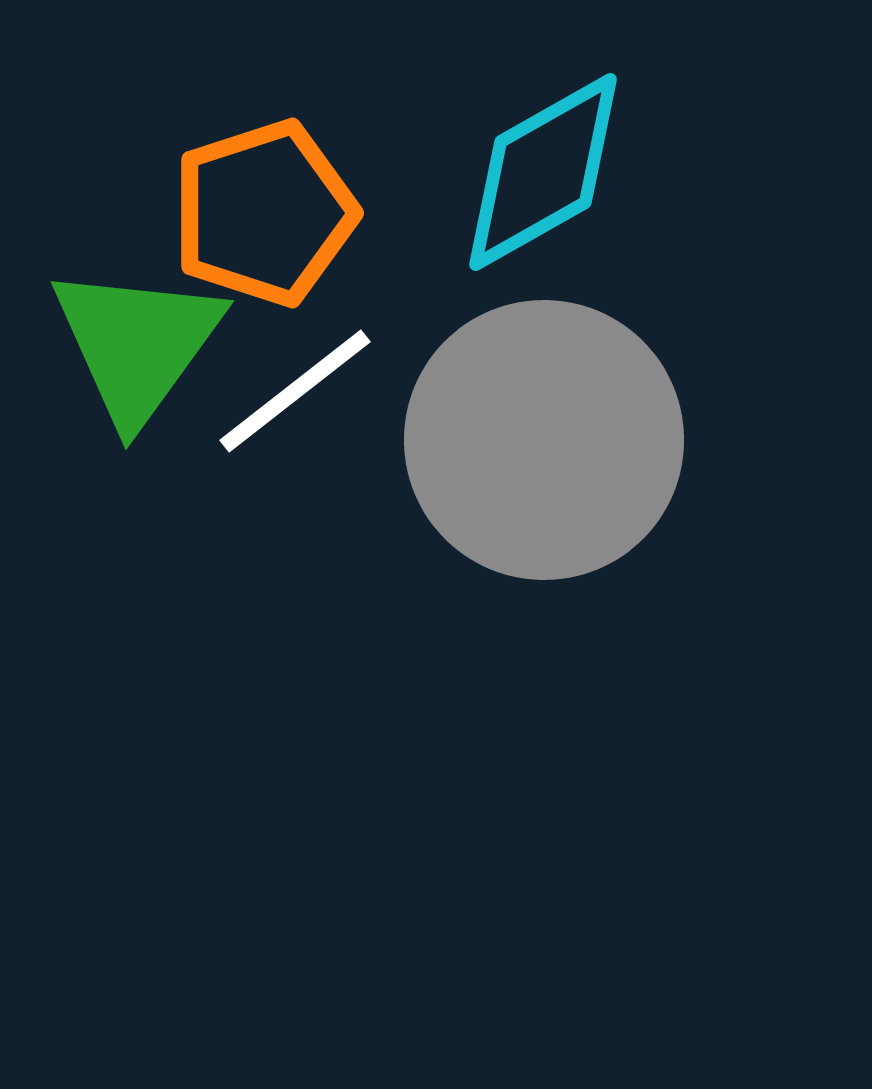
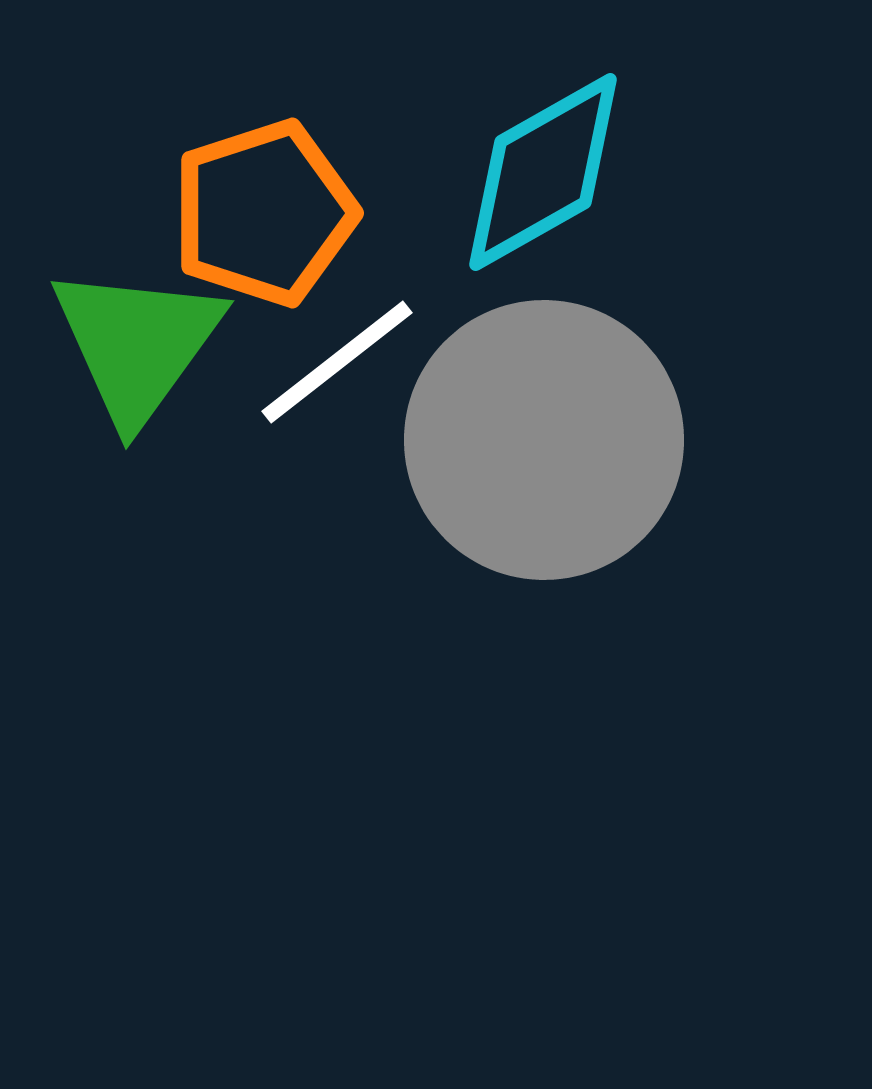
white line: moved 42 px right, 29 px up
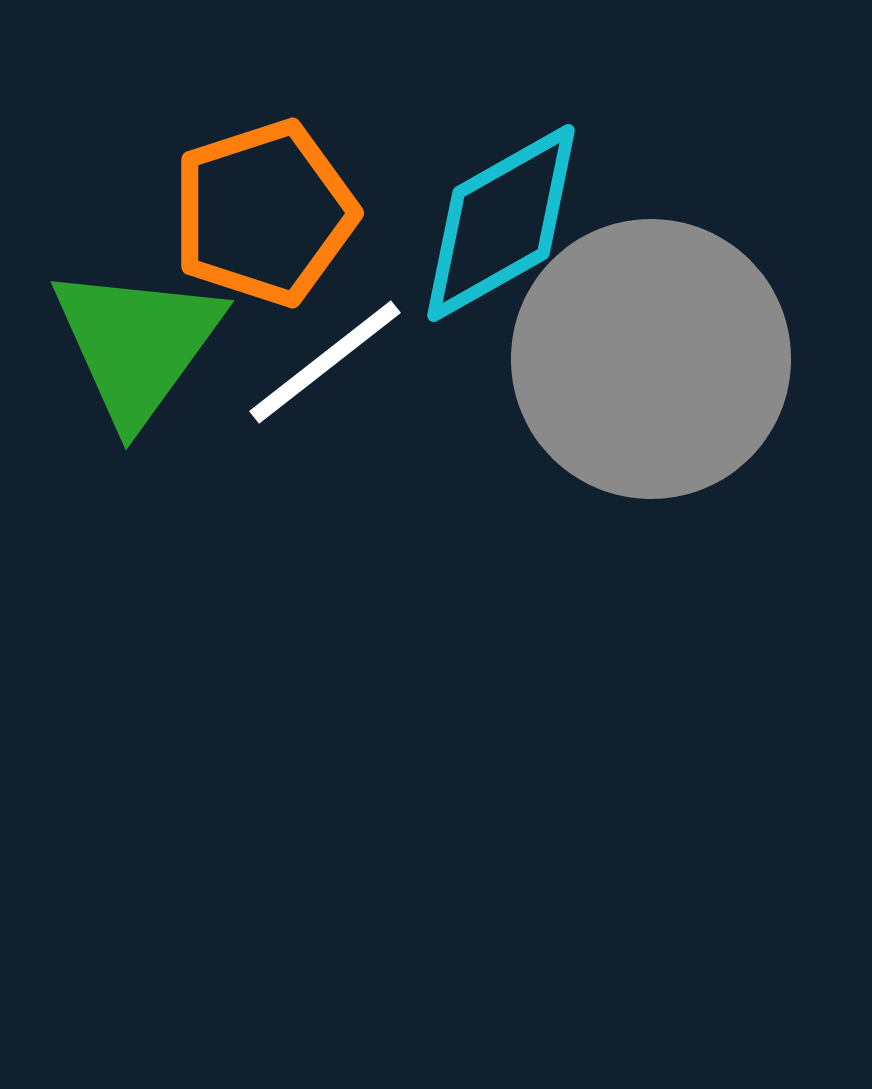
cyan diamond: moved 42 px left, 51 px down
white line: moved 12 px left
gray circle: moved 107 px right, 81 px up
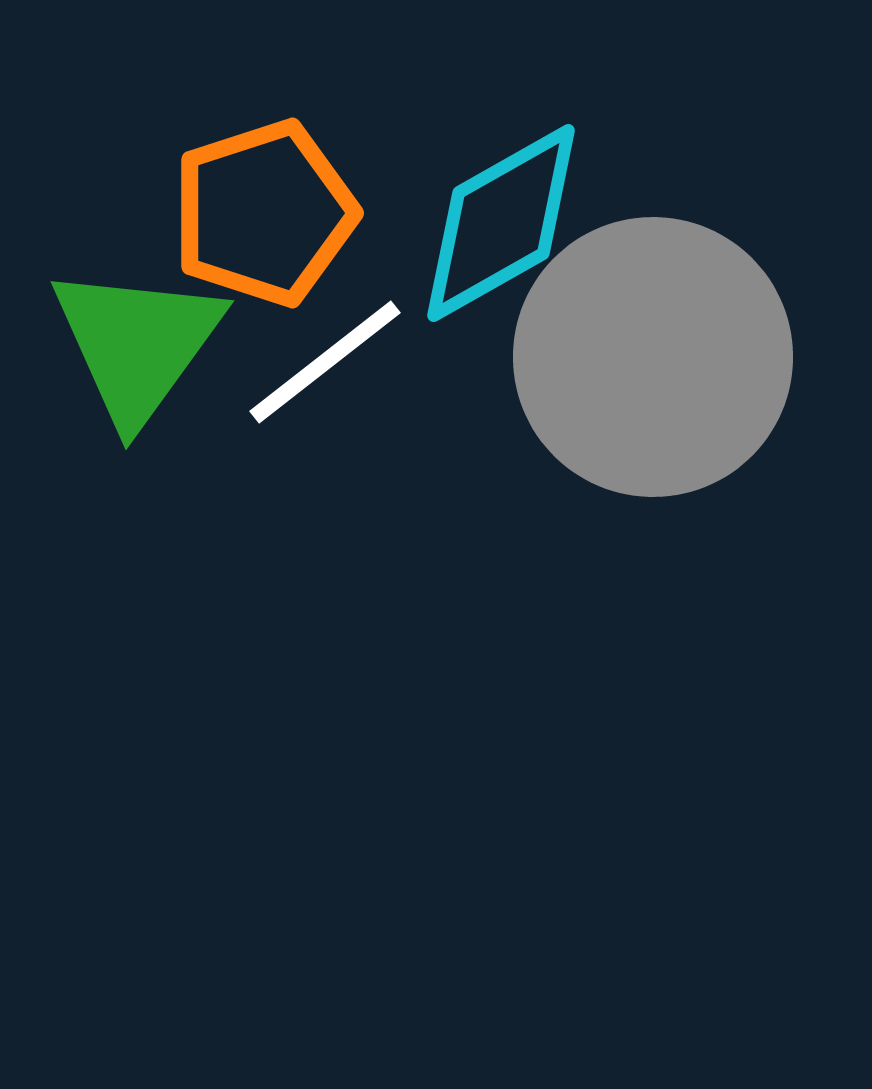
gray circle: moved 2 px right, 2 px up
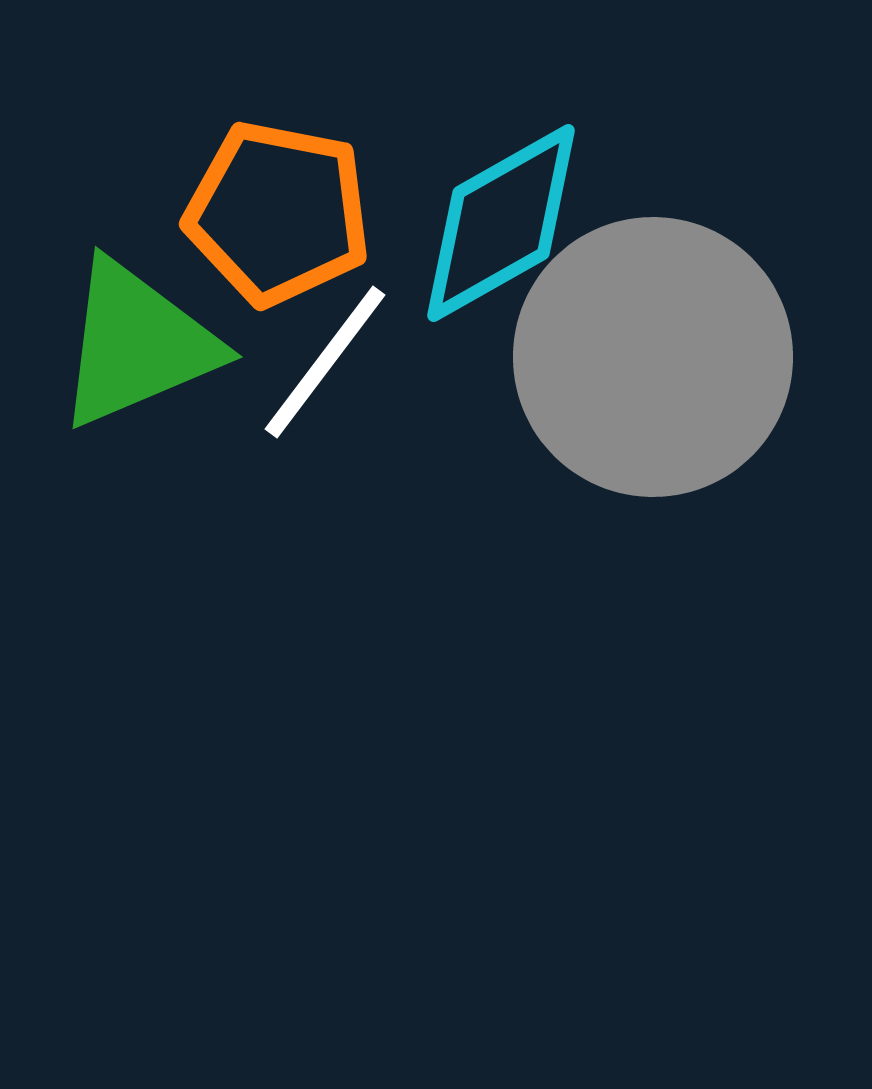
orange pentagon: moved 14 px right; rotated 29 degrees clockwise
green triangle: rotated 31 degrees clockwise
white line: rotated 15 degrees counterclockwise
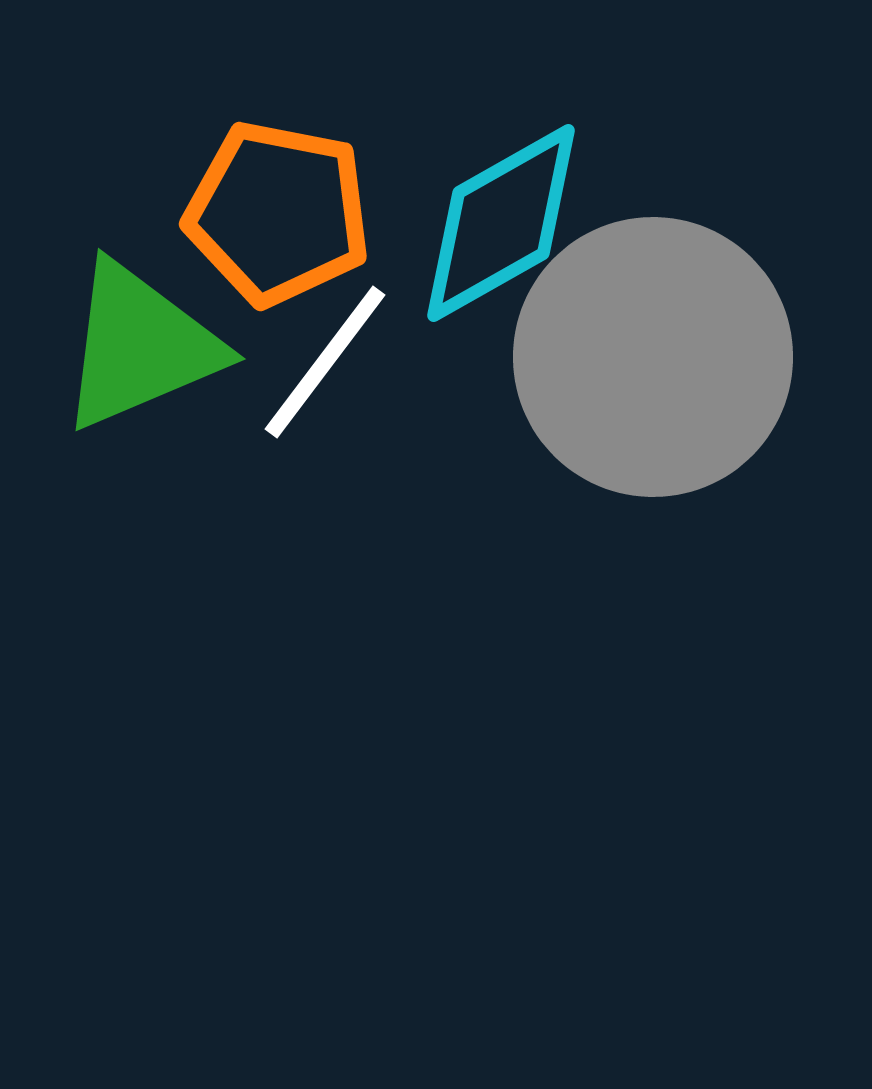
green triangle: moved 3 px right, 2 px down
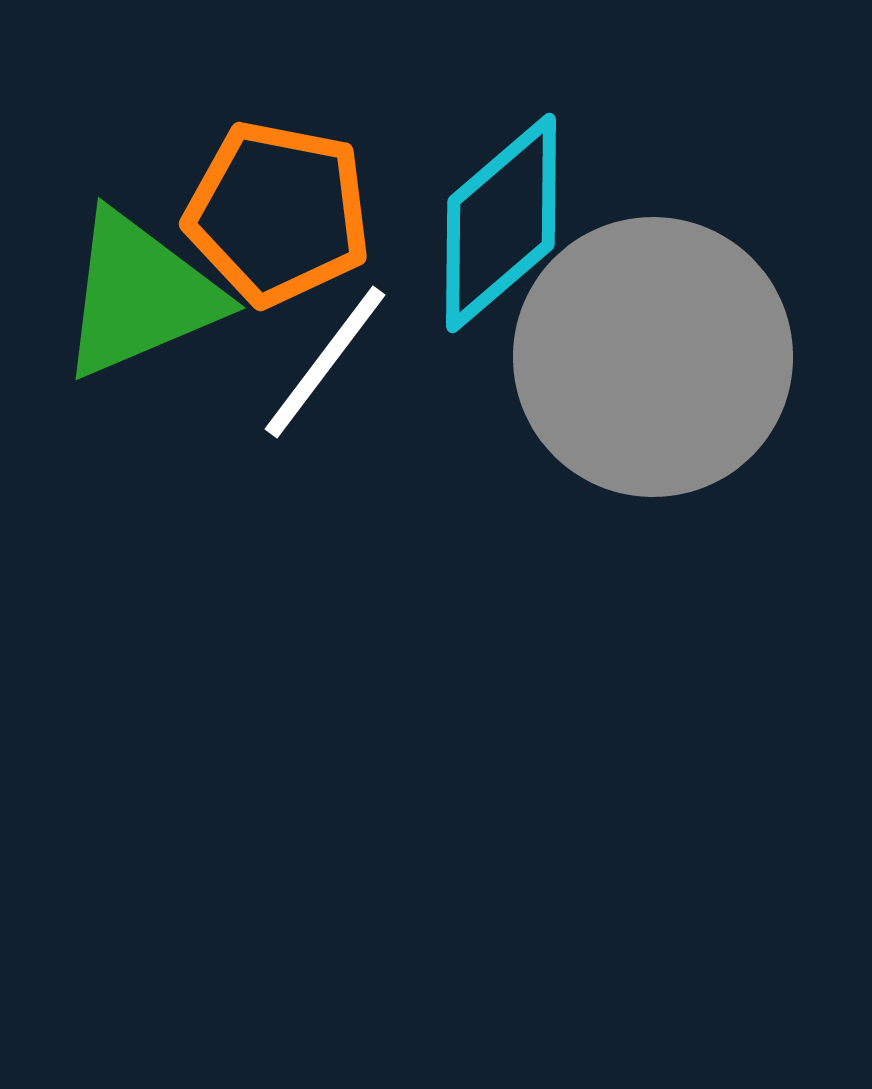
cyan diamond: rotated 11 degrees counterclockwise
green triangle: moved 51 px up
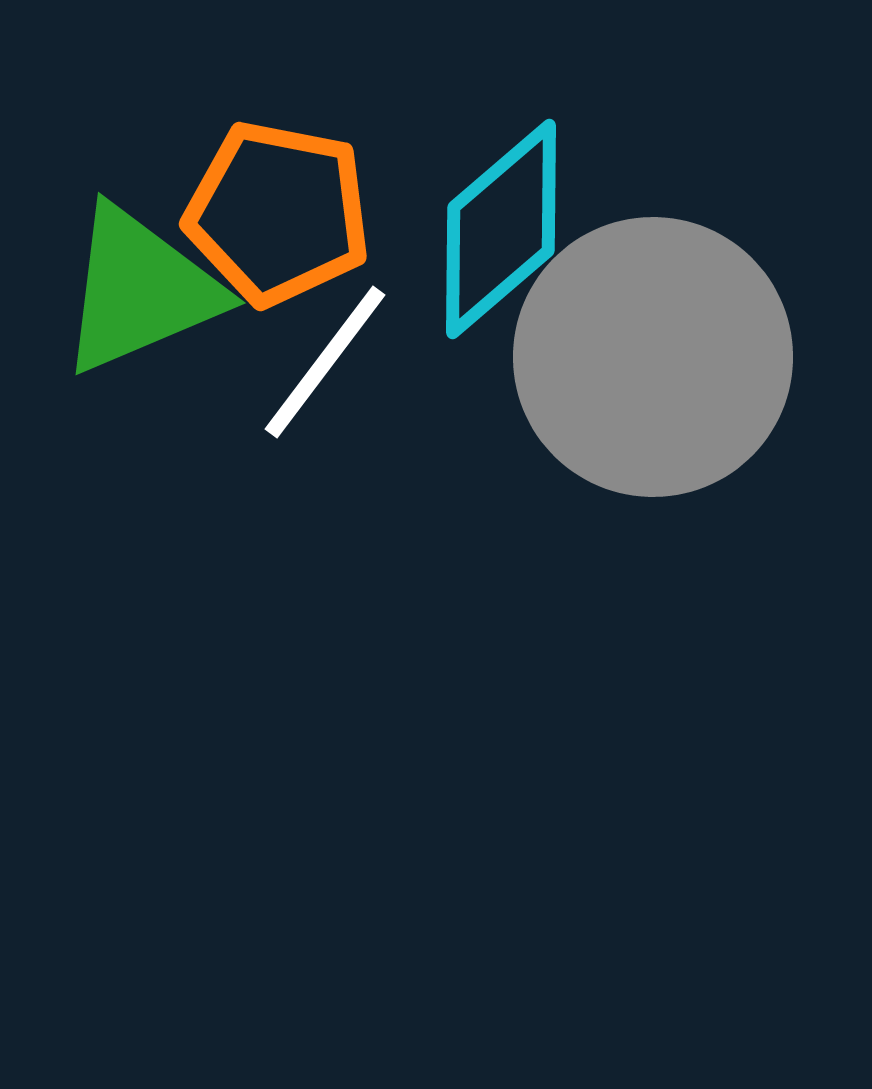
cyan diamond: moved 6 px down
green triangle: moved 5 px up
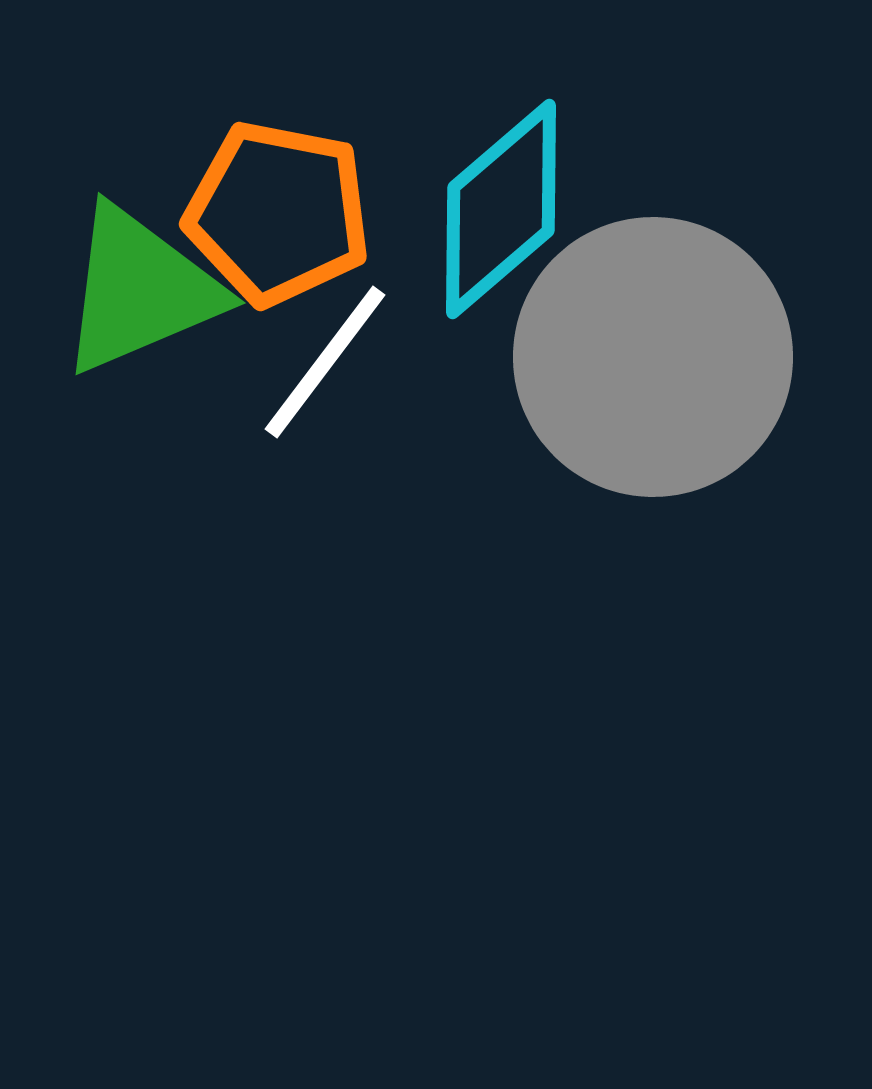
cyan diamond: moved 20 px up
